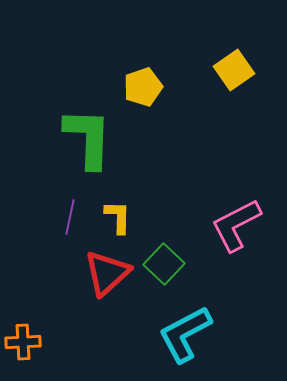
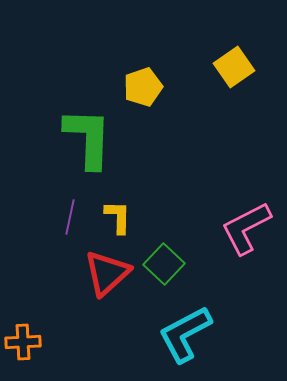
yellow square: moved 3 px up
pink L-shape: moved 10 px right, 3 px down
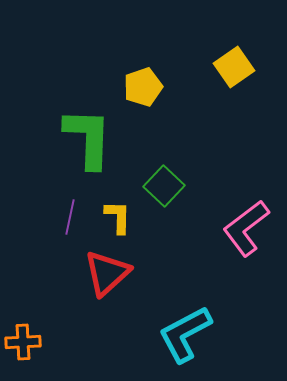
pink L-shape: rotated 10 degrees counterclockwise
green square: moved 78 px up
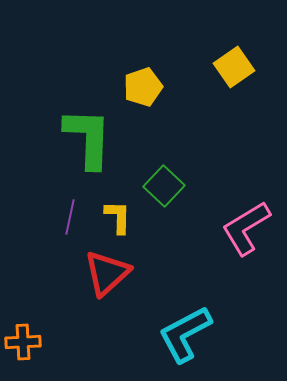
pink L-shape: rotated 6 degrees clockwise
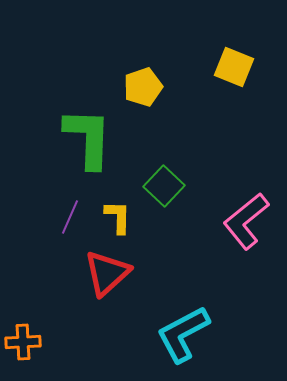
yellow square: rotated 33 degrees counterclockwise
purple line: rotated 12 degrees clockwise
pink L-shape: moved 7 px up; rotated 8 degrees counterclockwise
cyan L-shape: moved 2 px left
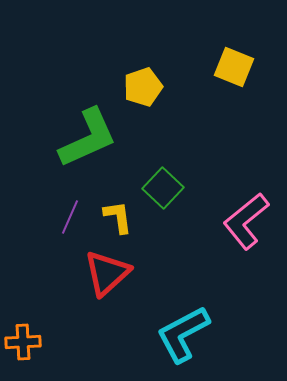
green L-shape: rotated 64 degrees clockwise
green square: moved 1 px left, 2 px down
yellow L-shape: rotated 9 degrees counterclockwise
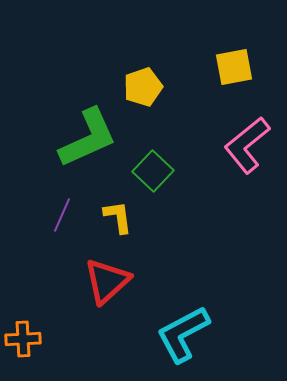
yellow square: rotated 33 degrees counterclockwise
green square: moved 10 px left, 17 px up
purple line: moved 8 px left, 2 px up
pink L-shape: moved 1 px right, 76 px up
red triangle: moved 8 px down
orange cross: moved 3 px up
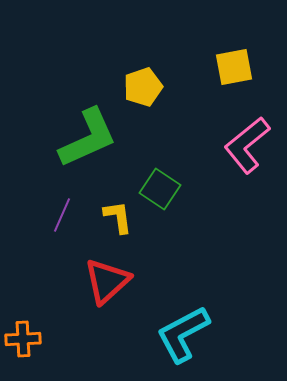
green square: moved 7 px right, 18 px down; rotated 9 degrees counterclockwise
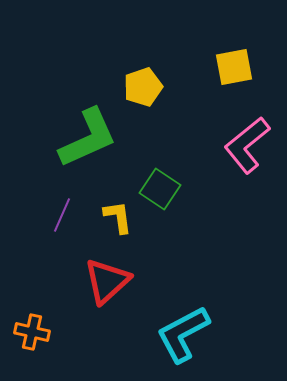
orange cross: moved 9 px right, 7 px up; rotated 16 degrees clockwise
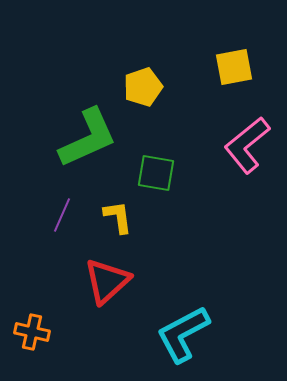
green square: moved 4 px left, 16 px up; rotated 24 degrees counterclockwise
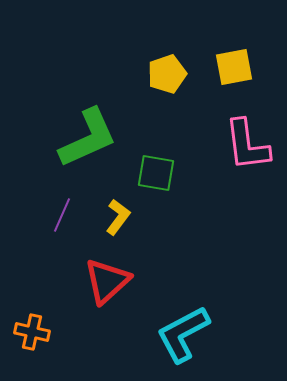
yellow pentagon: moved 24 px right, 13 px up
pink L-shape: rotated 58 degrees counterclockwise
yellow L-shape: rotated 45 degrees clockwise
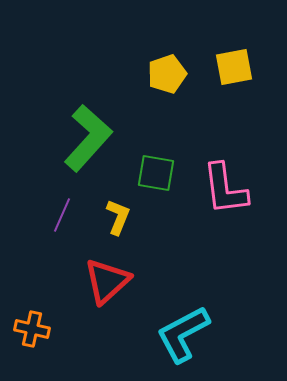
green L-shape: rotated 24 degrees counterclockwise
pink L-shape: moved 22 px left, 44 px down
yellow L-shape: rotated 15 degrees counterclockwise
orange cross: moved 3 px up
